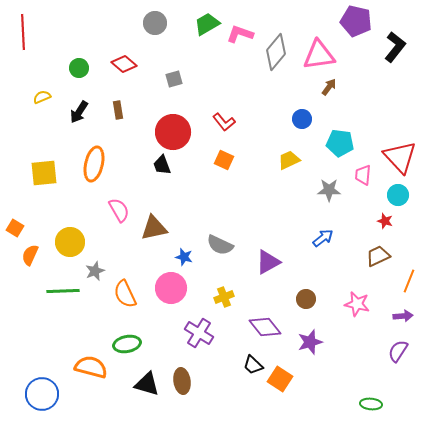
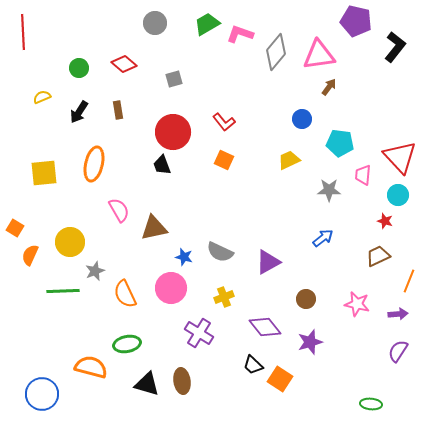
gray semicircle at (220, 245): moved 7 px down
purple arrow at (403, 316): moved 5 px left, 2 px up
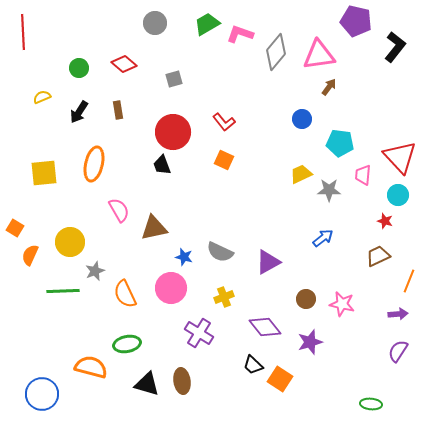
yellow trapezoid at (289, 160): moved 12 px right, 14 px down
pink star at (357, 304): moved 15 px left
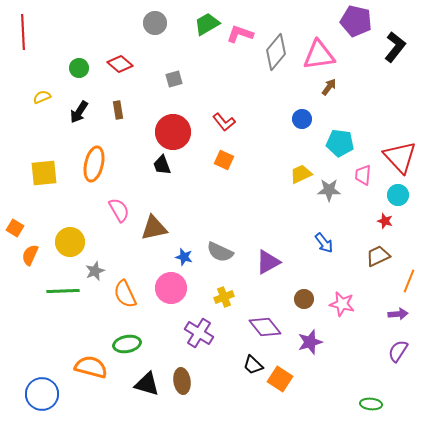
red diamond at (124, 64): moved 4 px left
blue arrow at (323, 238): moved 1 px right, 5 px down; rotated 90 degrees clockwise
brown circle at (306, 299): moved 2 px left
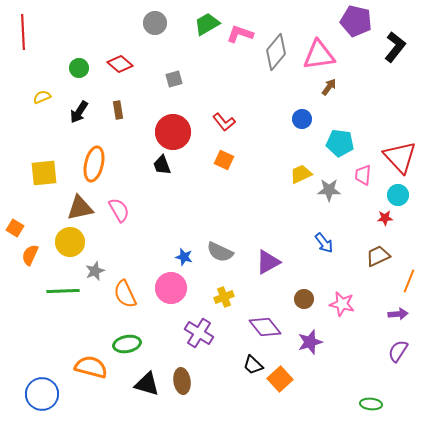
red star at (385, 221): moved 3 px up; rotated 21 degrees counterclockwise
brown triangle at (154, 228): moved 74 px left, 20 px up
orange square at (280, 379): rotated 15 degrees clockwise
